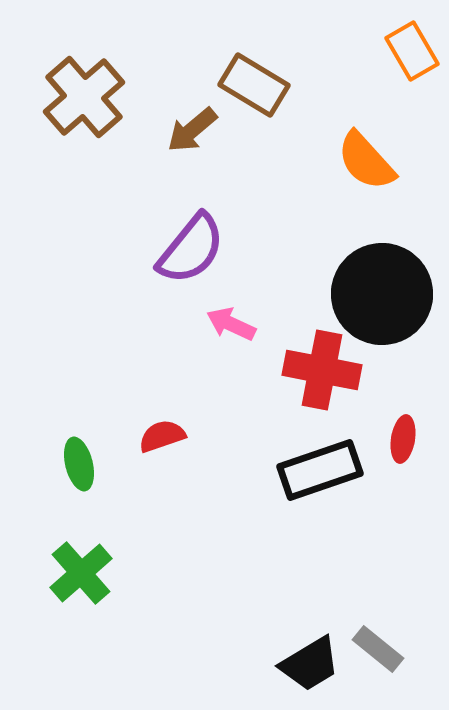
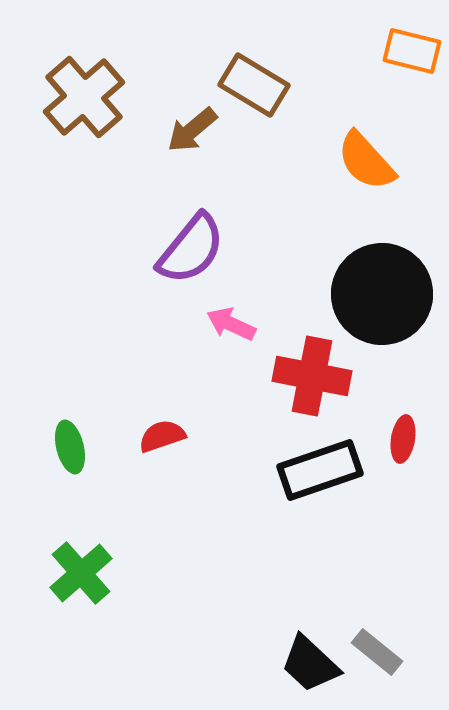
orange rectangle: rotated 46 degrees counterclockwise
red cross: moved 10 px left, 6 px down
green ellipse: moved 9 px left, 17 px up
gray rectangle: moved 1 px left, 3 px down
black trapezoid: rotated 74 degrees clockwise
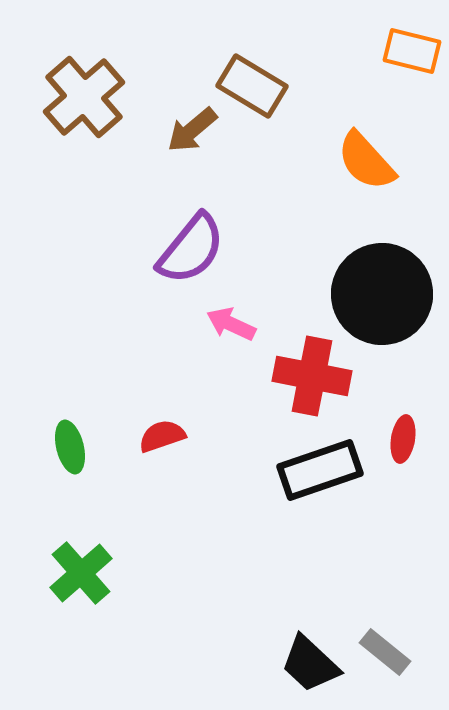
brown rectangle: moved 2 px left, 1 px down
gray rectangle: moved 8 px right
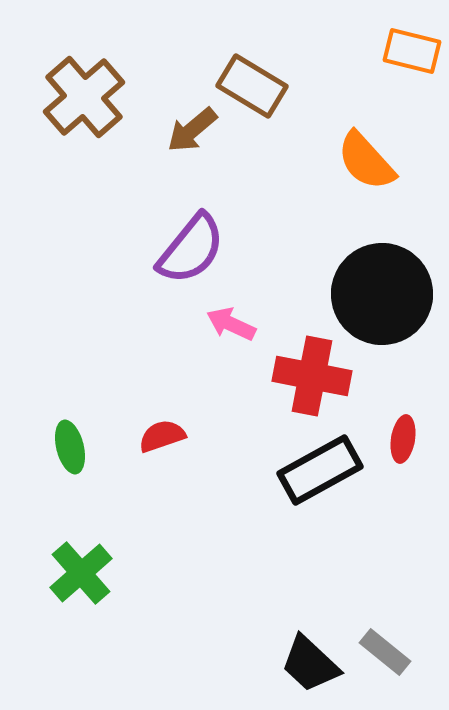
black rectangle: rotated 10 degrees counterclockwise
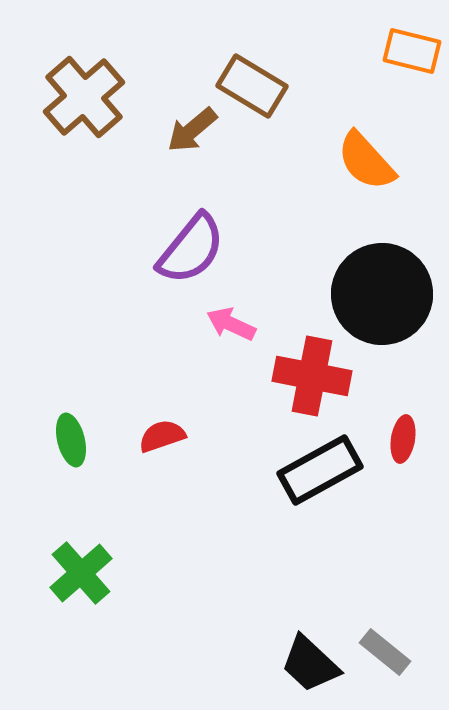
green ellipse: moved 1 px right, 7 px up
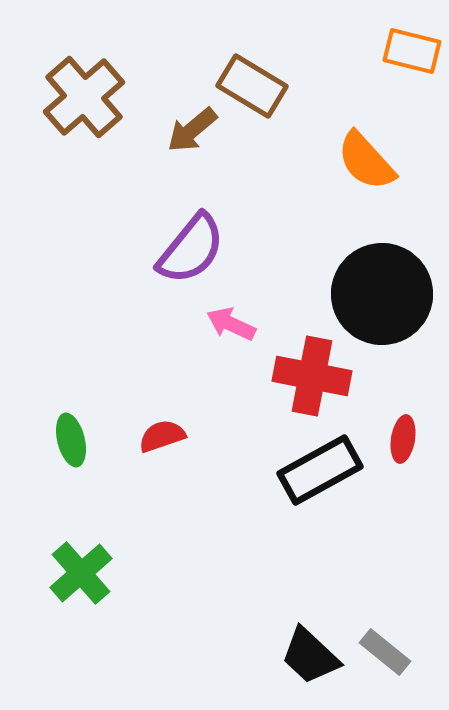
black trapezoid: moved 8 px up
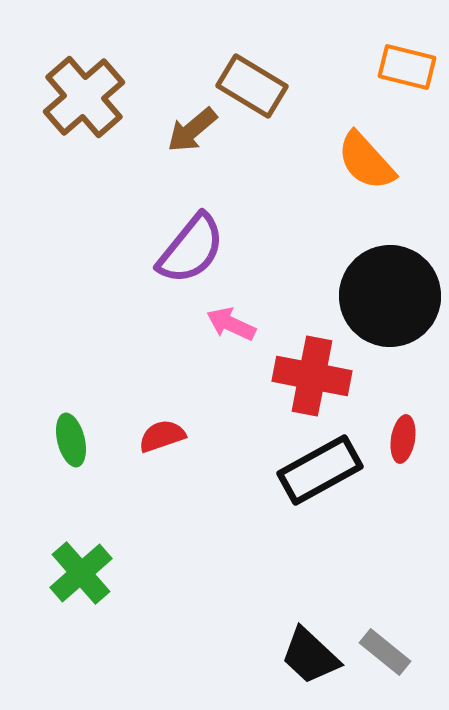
orange rectangle: moved 5 px left, 16 px down
black circle: moved 8 px right, 2 px down
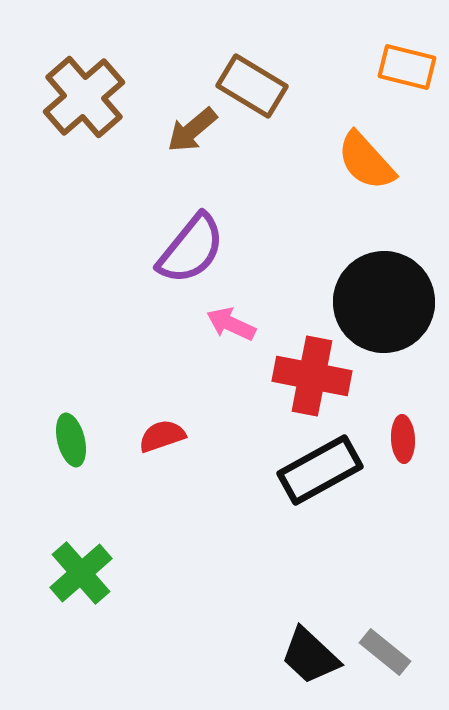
black circle: moved 6 px left, 6 px down
red ellipse: rotated 12 degrees counterclockwise
